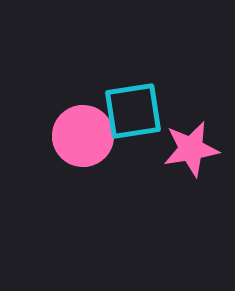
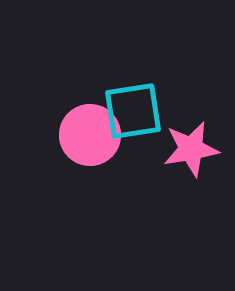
pink circle: moved 7 px right, 1 px up
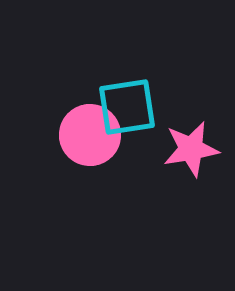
cyan square: moved 6 px left, 4 px up
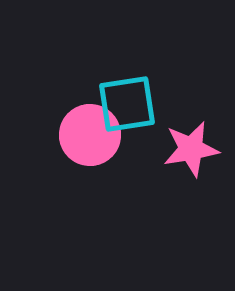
cyan square: moved 3 px up
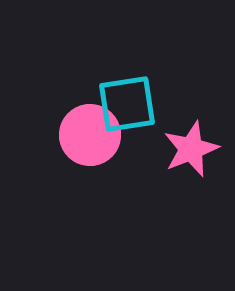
pink star: rotated 12 degrees counterclockwise
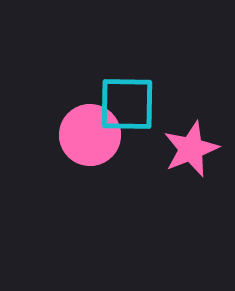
cyan square: rotated 10 degrees clockwise
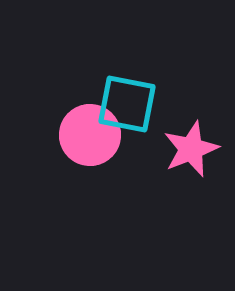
cyan square: rotated 10 degrees clockwise
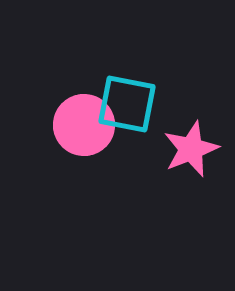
pink circle: moved 6 px left, 10 px up
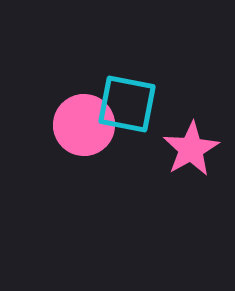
pink star: rotated 8 degrees counterclockwise
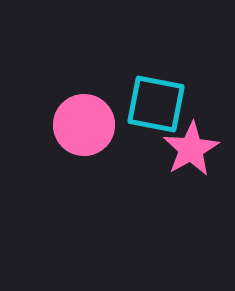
cyan square: moved 29 px right
